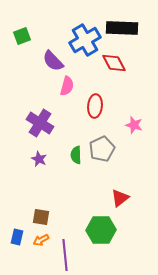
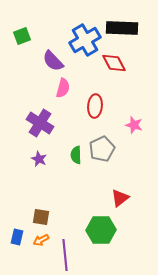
pink semicircle: moved 4 px left, 2 px down
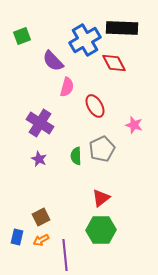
pink semicircle: moved 4 px right, 1 px up
red ellipse: rotated 35 degrees counterclockwise
green semicircle: moved 1 px down
red triangle: moved 19 px left
brown square: rotated 36 degrees counterclockwise
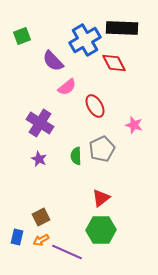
pink semicircle: rotated 36 degrees clockwise
purple line: moved 2 px right, 3 px up; rotated 60 degrees counterclockwise
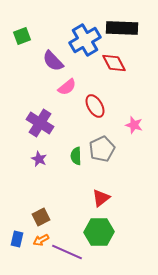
green hexagon: moved 2 px left, 2 px down
blue rectangle: moved 2 px down
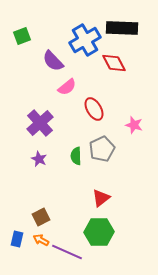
red ellipse: moved 1 px left, 3 px down
purple cross: rotated 16 degrees clockwise
orange arrow: rotated 56 degrees clockwise
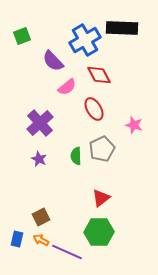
red diamond: moved 15 px left, 12 px down
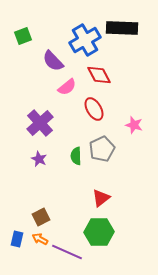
green square: moved 1 px right
orange arrow: moved 1 px left, 1 px up
